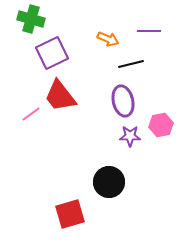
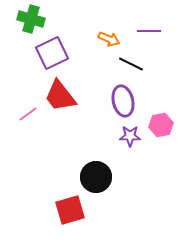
orange arrow: moved 1 px right
black line: rotated 40 degrees clockwise
pink line: moved 3 px left
black circle: moved 13 px left, 5 px up
red square: moved 4 px up
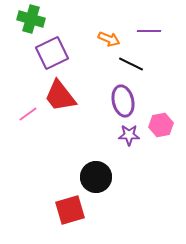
purple star: moved 1 px left, 1 px up
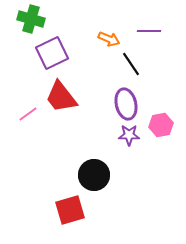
black line: rotated 30 degrees clockwise
red trapezoid: moved 1 px right, 1 px down
purple ellipse: moved 3 px right, 3 px down
black circle: moved 2 px left, 2 px up
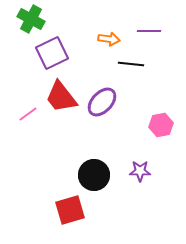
green cross: rotated 12 degrees clockwise
orange arrow: rotated 15 degrees counterclockwise
black line: rotated 50 degrees counterclockwise
purple ellipse: moved 24 px left, 2 px up; rotated 56 degrees clockwise
purple star: moved 11 px right, 36 px down
